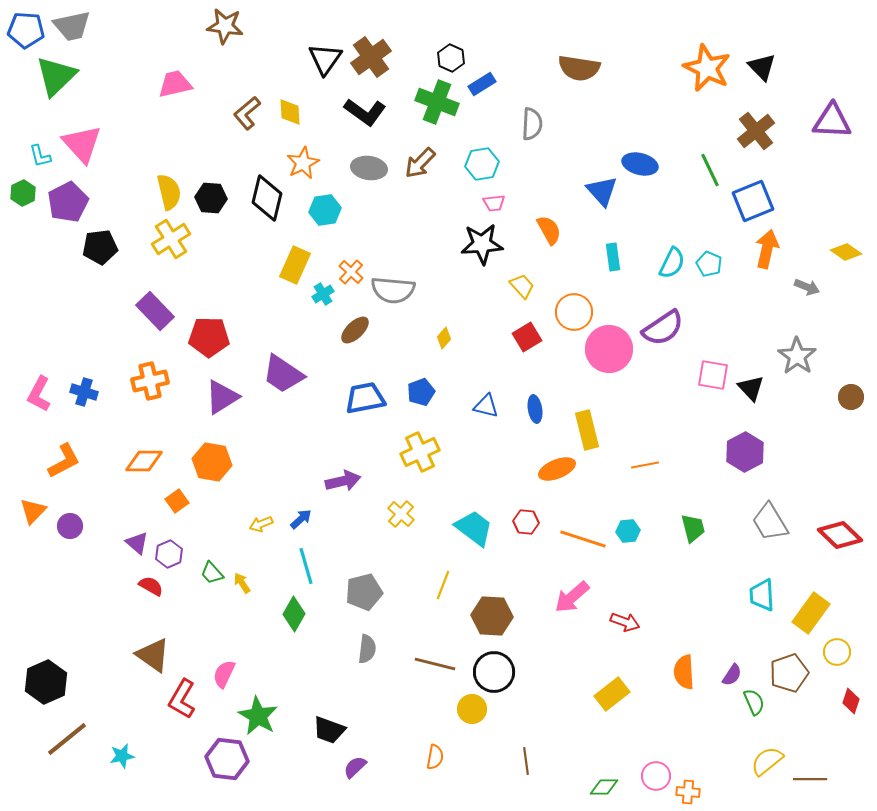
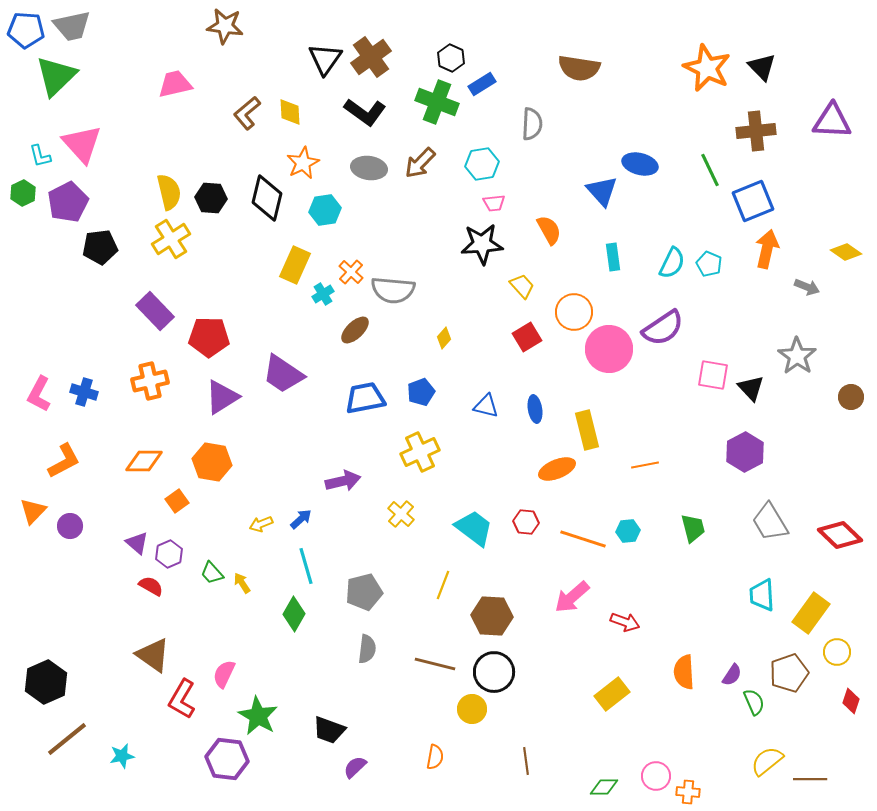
brown cross at (756, 131): rotated 33 degrees clockwise
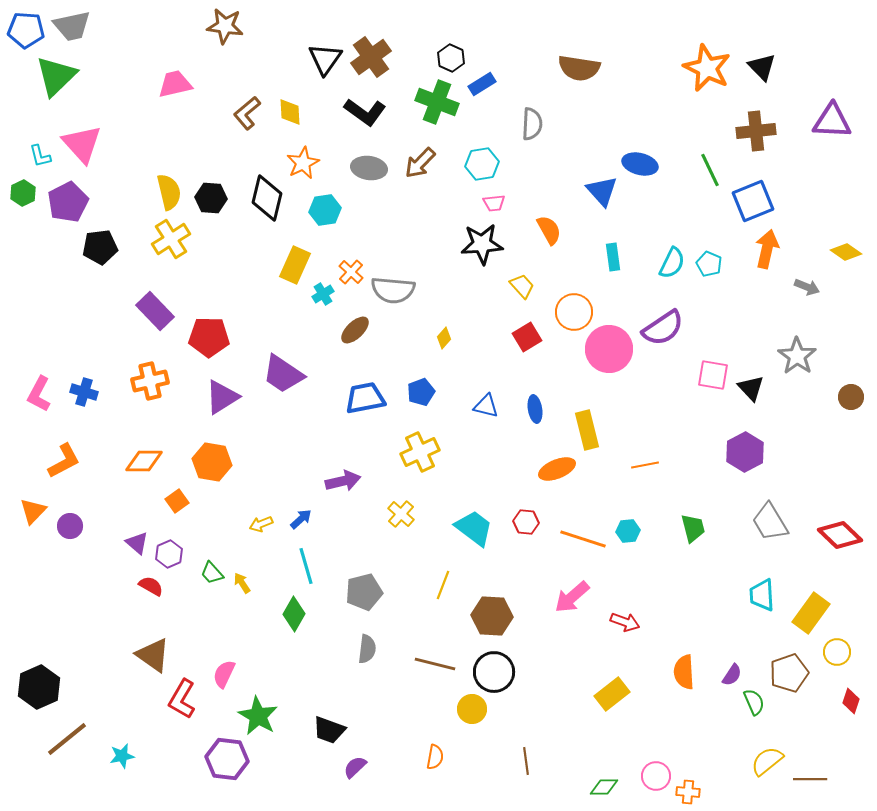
black hexagon at (46, 682): moved 7 px left, 5 px down
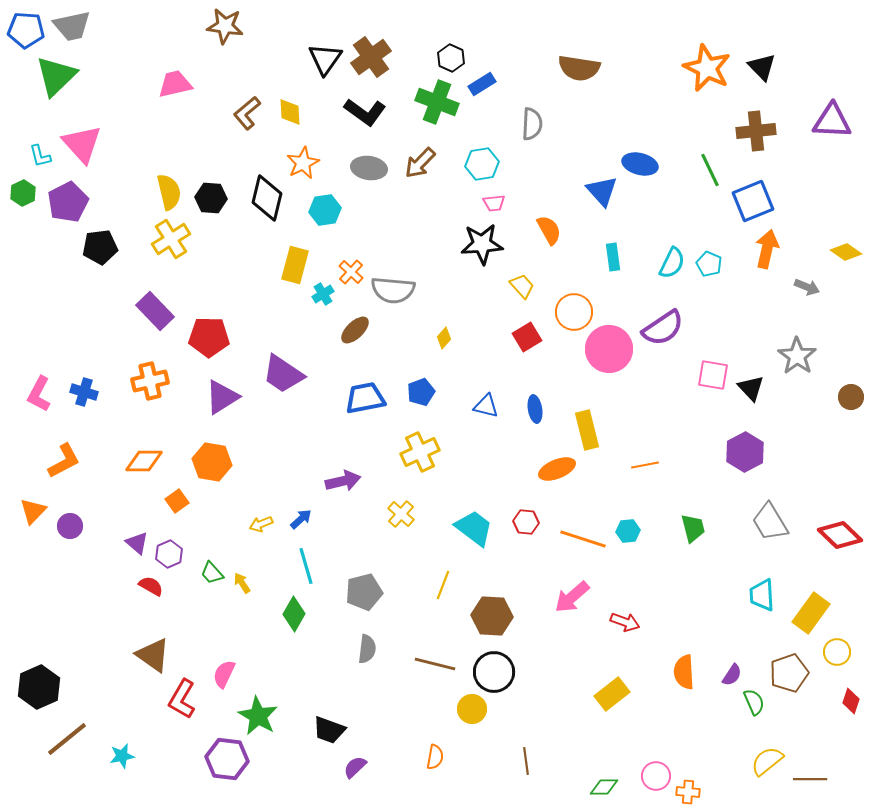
yellow rectangle at (295, 265): rotated 9 degrees counterclockwise
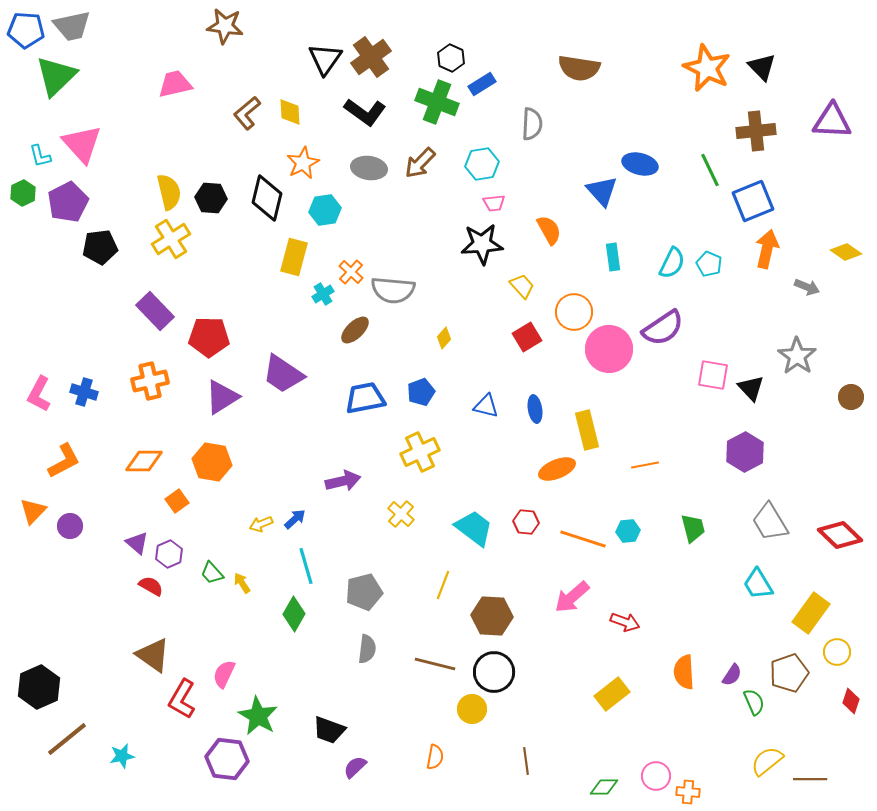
yellow rectangle at (295, 265): moved 1 px left, 8 px up
blue arrow at (301, 519): moved 6 px left
cyan trapezoid at (762, 595): moved 4 px left, 11 px up; rotated 28 degrees counterclockwise
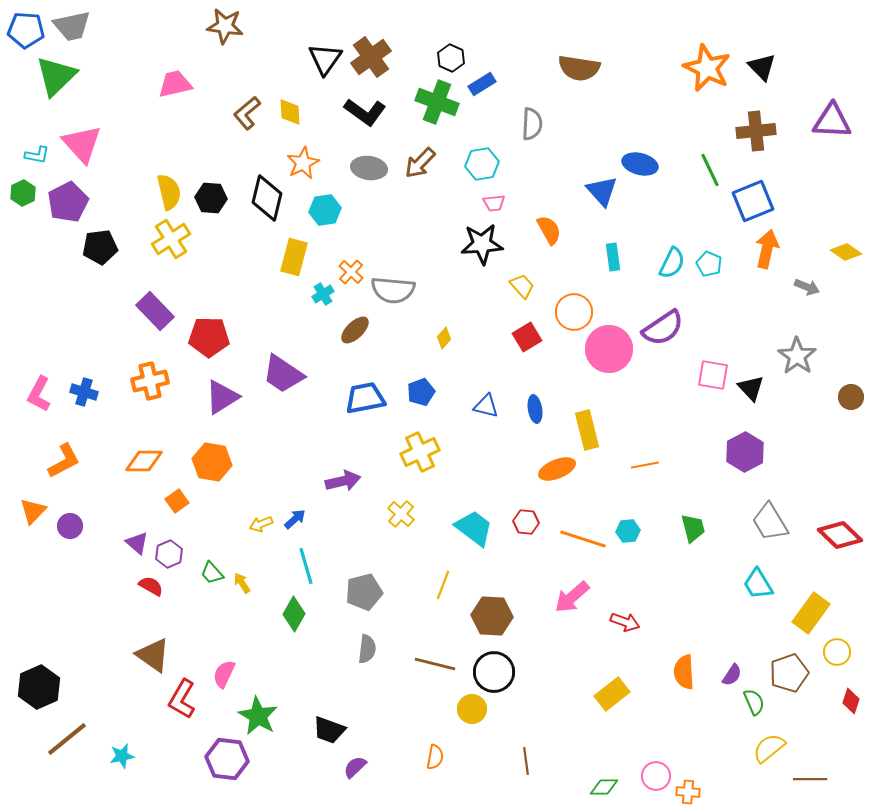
cyan L-shape at (40, 156): moved 3 px left, 1 px up; rotated 65 degrees counterclockwise
yellow semicircle at (767, 761): moved 2 px right, 13 px up
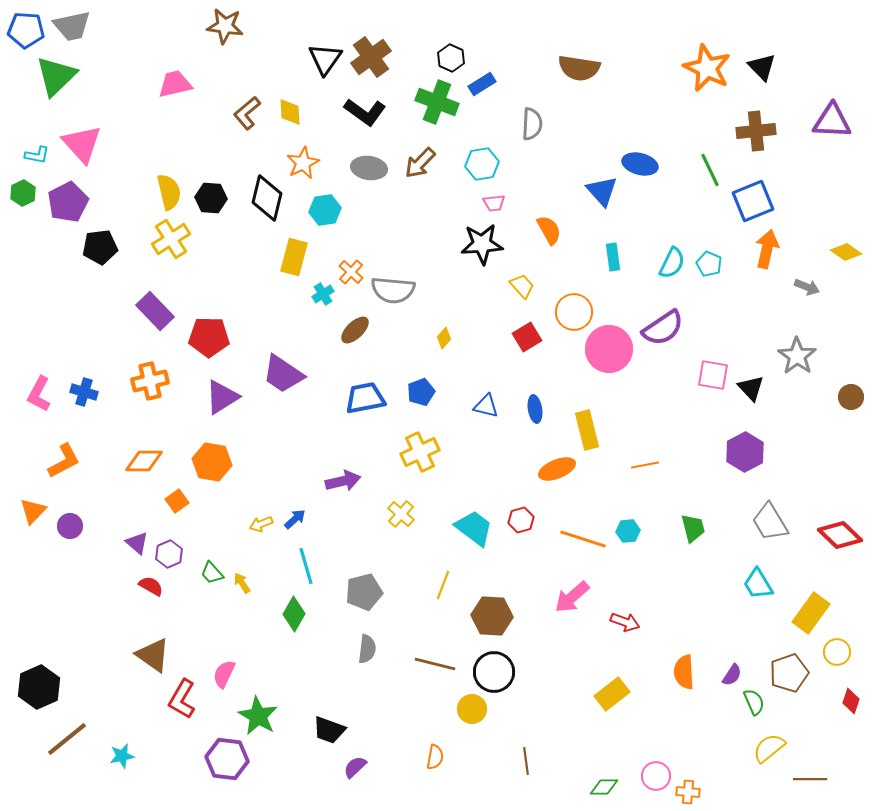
red hexagon at (526, 522): moved 5 px left, 2 px up; rotated 20 degrees counterclockwise
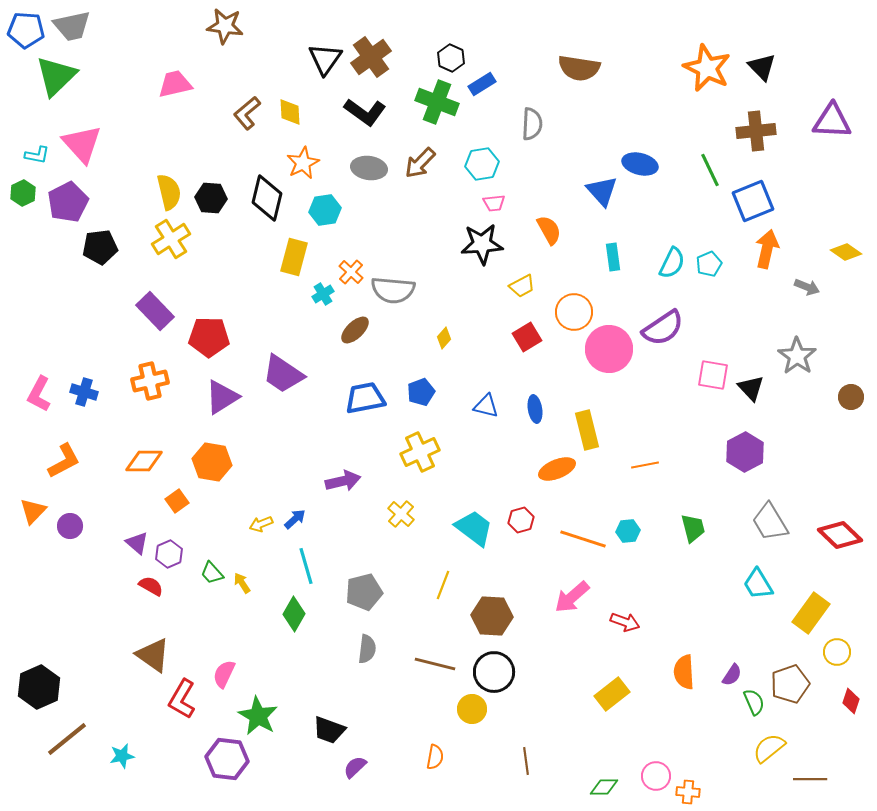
cyan pentagon at (709, 264): rotated 25 degrees clockwise
yellow trapezoid at (522, 286): rotated 104 degrees clockwise
brown pentagon at (789, 673): moved 1 px right, 11 px down
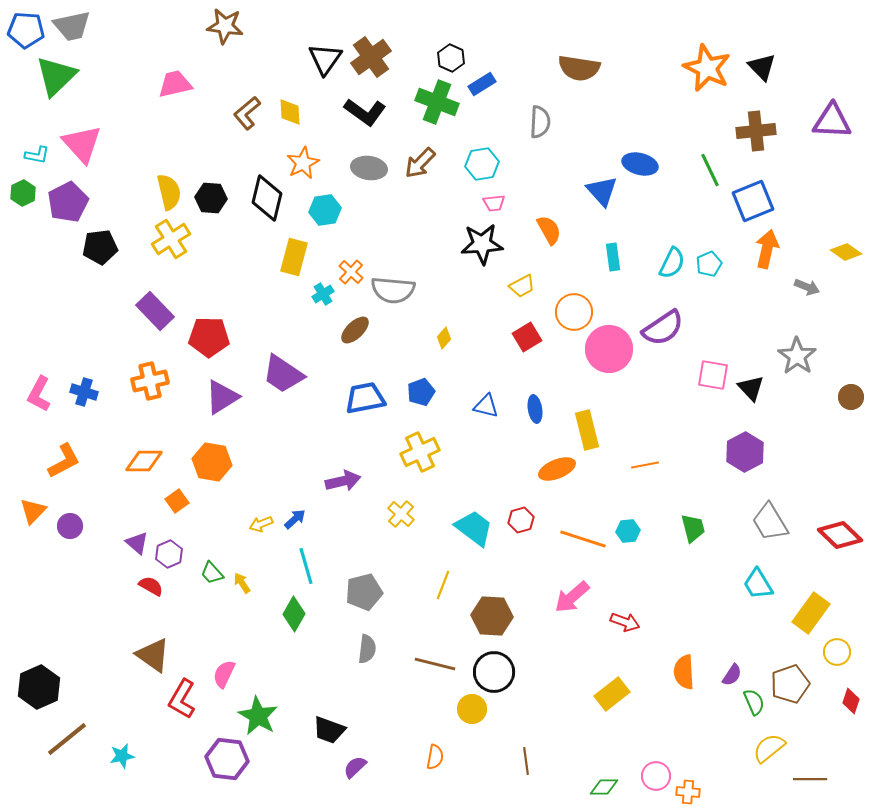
gray semicircle at (532, 124): moved 8 px right, 2 px up
